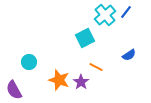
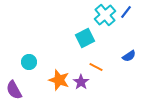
blue semicircle: moved 1 px down
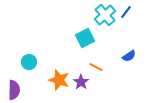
purple semicircle: rotated 150 degrees counterclockwise
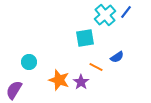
cyan square: rotated 18 degrees clockwise
blue semicircle: moved 12 px left, 1 px down
purple semicircle: rotated 150 degrees counterclockwise
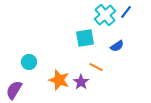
blue semicircle: moved 11 px up
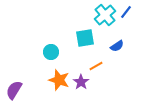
cyan circle: moved 22 px right, 10 px up
orange line: moved 1 px up; rotated 56 degrees counterclockwise
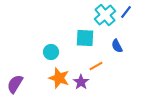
cyan square: rotated 12 degrees clockwise
blue semicircle: rotated 96 degrees clockwise
orange star: moved 2 px up
purple semicircle: moved 1 px right, 6 px up
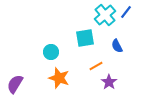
cyan square: rotated 12 degrees counterclockwise
purple star: moved 28 px right
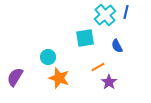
blue line: rotated 24 degrees counterclockwise
cyan circle: moved 3 px left, 5 px down
orange line: moved 2 px right, 1 px down
purple semicircle: moved 7 px up
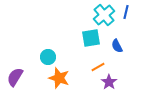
cyan cross: moved 1 px left
cyan square: moved 6 px right
